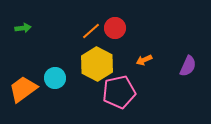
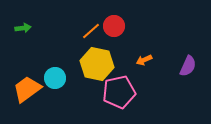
red circle: moved 1 px left, 2 px up
yellow hexagon: rotated 16 degrees counterclockwise
orange trapezoid: moved 4 px right
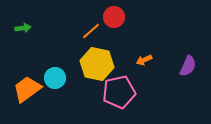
red circle: moved 9 px up
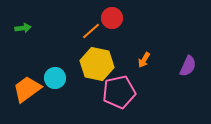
red circle: moved 2 px left, 1 px down
orange arrow: rotated 35 degrees counterclockwise
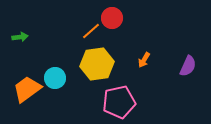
green arrow: moved 3 px left, 9 px down
yellow hexagon: rotated 20 degrees counterclockwise
pink pentagon: moved 10 px down
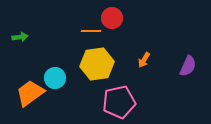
orange line: rotated 42 degrees clockwise
orange trapezoid: moved 3 px right, 4 px down
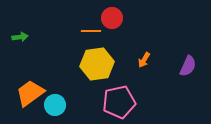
cyan circle: moved 27 px down
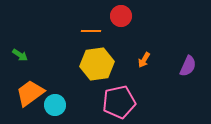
red circle: moved 9 px right, 2 px up
green arrow: moved 18 px down; rotated 42 degrees clockwise
